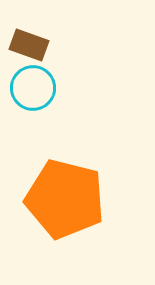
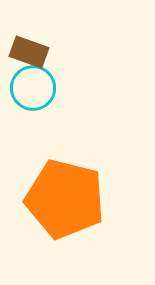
brown rectangle: moved 7 px down
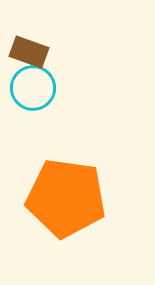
orange pentagon: moved 1 px right, 1 px up; rotated 6 degrees counterclockwise
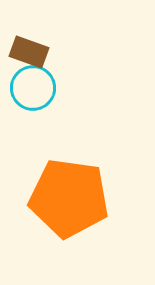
orange pentagon: moved 3 px right
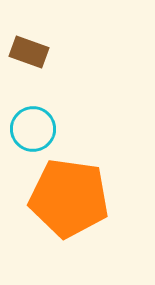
cyan circle: moved 41 px down
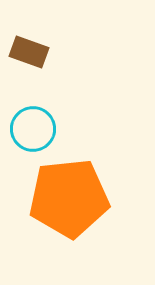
orange pentagon: rotated 14 degrees counterclockwise
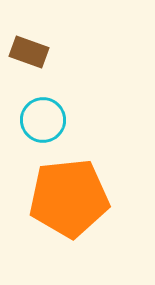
cyan circle: moved 10 px right, 9 px up
